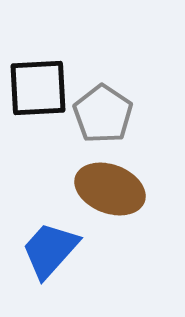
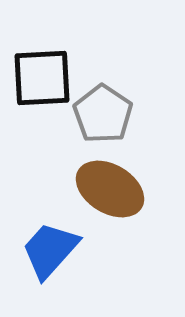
black square: moved 4 px right, 10 px up
brown ellipse: rotated 10 degrees clockwise
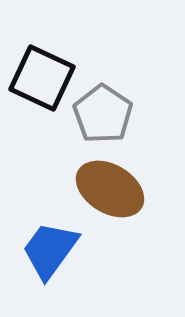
black square: rotated 28 degrees clockwise
blue trapezoid: rotated 6 degrees counterclockwise
